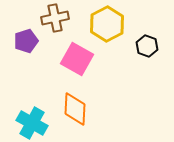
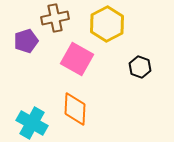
black hexagon: moved 7 px left, 21 px down
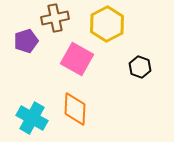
cyan cross: moved 5 px up
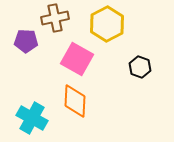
purple pentagon: rotated 20 degrees clockwise
orange diamond: moved 8 px up
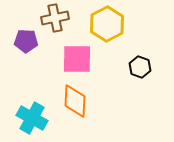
pink square: rotated 28 degrees counterclockwise
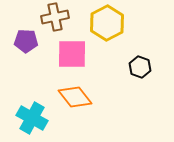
brown cross: moved 1 px up
yellow hexagon: moved 1 px up
pink square: moved 5 px left, 5 px up
orange diamond: moved 4 px up; rotated 40 degrees counterclockwise
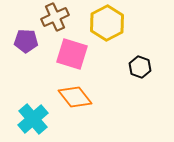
brown cross: rotated 12 degrees counterclockwise
pink square: rotated 16 degrees clockwise
cyan cross: moved 1 px right, 1 px down; rotated 20 degrees clockwise
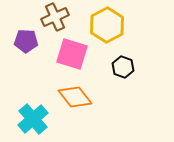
yellow hexagon: moved 2 px down
black hexagon: moved 17 px left
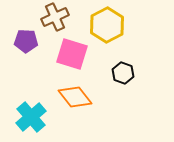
black hexagon: moved 6 px down
cyan cross: moved 2 px left, 2 px up
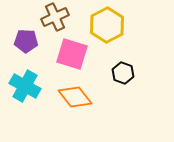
cyan cross: moved 6 px left, 31 px up; rotated 20 degrees counterclockwise
